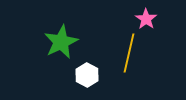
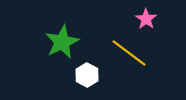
green star: moved 1 px right
yellow line: rotated 66 degrees counterclockwise
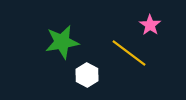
pink star: moved 4 px right, 6 px down
green star: rotated 16 degrees clockwise
